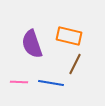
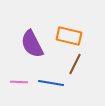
purple semicircle: rotated 8 degrees counterclockwise
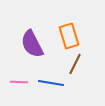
orange rectangle: rotated 60 degrees clockwise
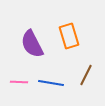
brown line: moved 11 px right, 11 px down
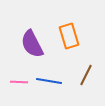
blue line: moved 2 px left, 2 px up
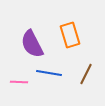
orange rectangle: moved 1 px right, 1 px up
brown line: moved 1 px up
blue line: moved 8 px up
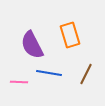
purple semicircle: moved 1 px down
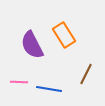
orange rectangle: moved 6 px left; rotated 15 degrees counterclockwise
blue line: moved 16 px down
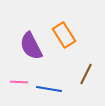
purple semicircle: moved 1 px left, 1 px down
